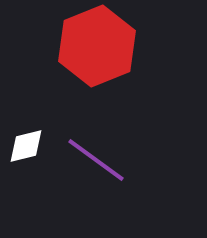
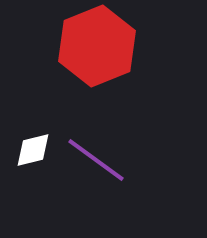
white diamond: moved 7 px right, 4 px down
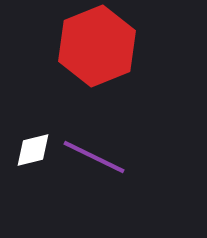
purple line: moved 2 px left, 3 px up; rotated 10 degrees counterclockwise
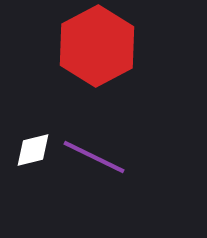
red hexagon: rotated 6 degrees counterclockwise
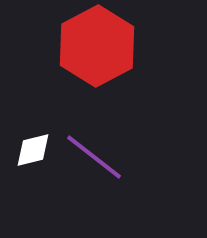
purple line: rotated 12 degrees clockwise
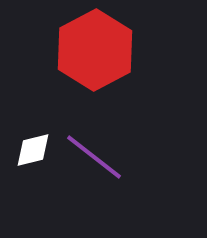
red hexagon: moved 2 px left, 4 px down
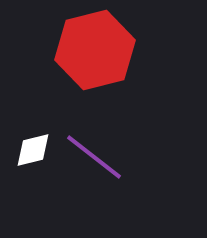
red hexagon: rotated 14 degrees clockwise
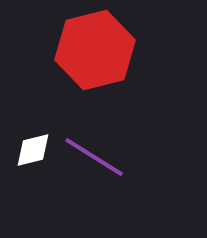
purple line: rotated 6 degrees counterclockwise
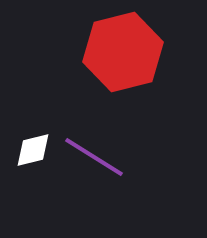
red hexagon: moved 28 px right, 2 px down
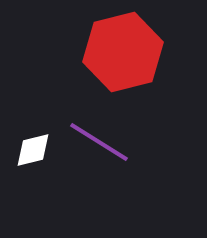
purple line: moved 5 px right, 15 px up
